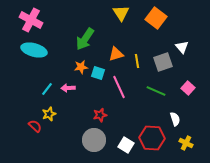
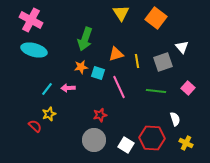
green arrow: rotated 15 degrees counterclockwise
green line: rotated 18 degrees counterclockwise
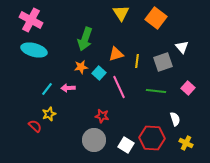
yellow line: rotated 16 degrees clockwise
cyan square: moved 1 px right; rotated 24 degrees clockwise
red star: moved 2 px right, 1 px down; rotated 24 degrees clockwise
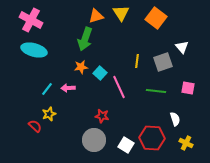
orange triangle: moved 20 px left, 38 px up
cyan square: moved 1 px right
pink square: rotated 32 degrees counterclockwise
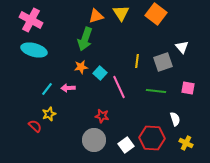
orange square: moved 4 px up
white square: rotated 21 degrees clockwise
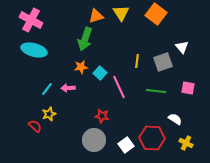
white semicircle: rotated 40 degrees counterclockwise
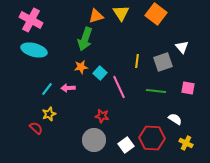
red semicircle: moved 1 px right, 2 px down
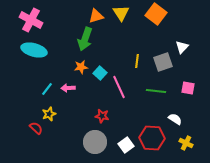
white triangle: rotated 24 degrees clockwise
gray circle: moved 1 px right, 2 px down
